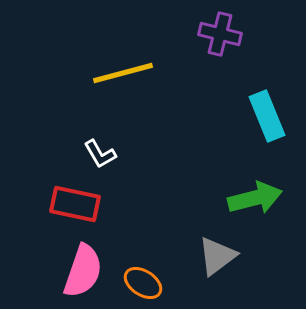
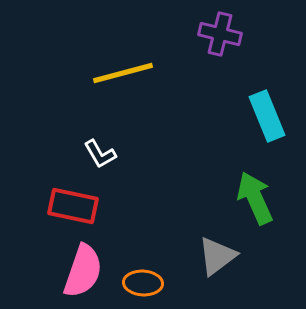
green arrow: rotated 100 degrees counterclockwise
red rectangle: moved 2 px left, 2 px down
orange ellipse: rotated 30 degrees counterclockwise
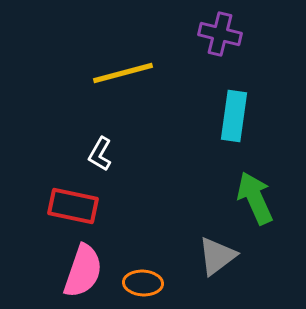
cyan rectangle: moved 33 px left; rotated 30 degrees clockwise
white L-shape: rotated 60 degrees clockwise
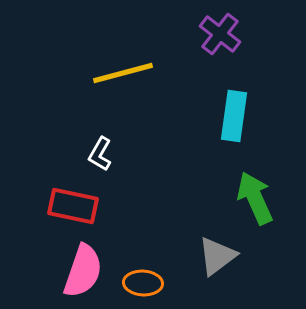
purple cross: rotated 24 degrees clockwise
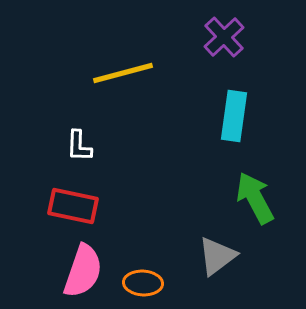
purple cross: moved 4 px right, 3 px down; rotated 9 degrees clockwise
white L-shape: moved 21 px left, 8 px up; rotated 28 degrees counterclockwise
green arrow: rotated 4 degrees counterclockwise
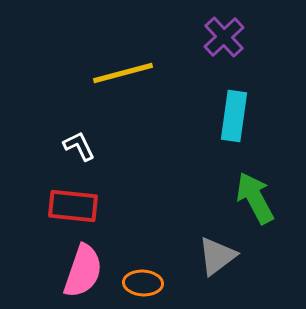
white L-shape: rotated 152 degrees clockwise
red rectangle: rotated 6 degrees counterclockwise
